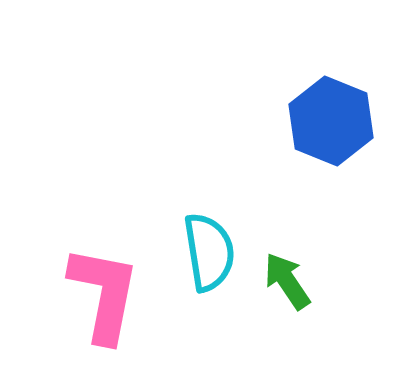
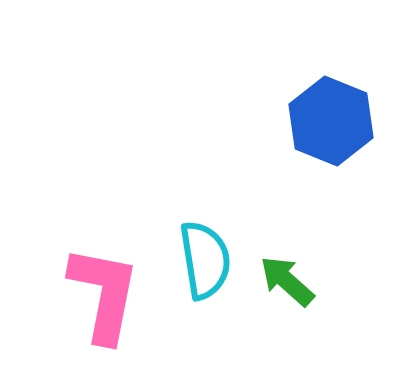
cyan semicircle: moved 4 px left, 8 px down
green arrow: rotated 14 degrees counterclockwise
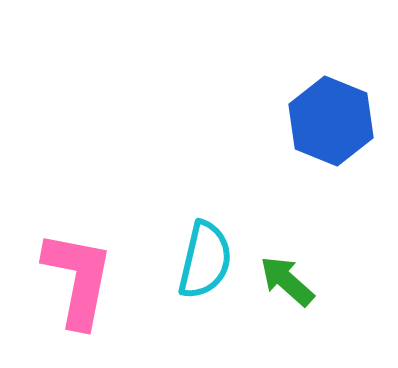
cyan semicircle: rotated 22 degrees clockwise
pink L-shape: moved 26 px left, 15 px up
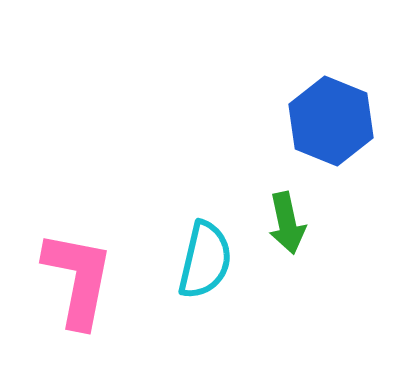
green arrow: moved 58 px up; rotated 144 degrees counterclockwise
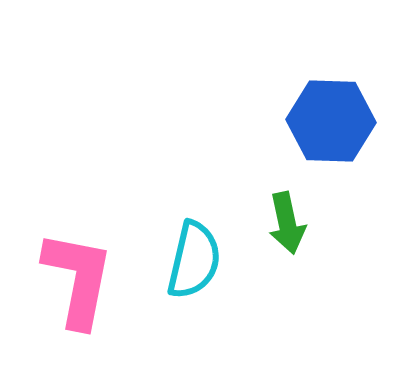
blue hexagon: rotated 20 degrees counterclockwise
cyan semicircle: moved 11 px left
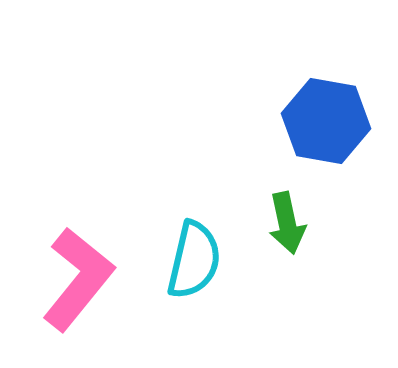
blue hexagon: moved 5 px left; rotated 8 degrees clockwise
pink L-shape: rotated 28 degrees clockwise
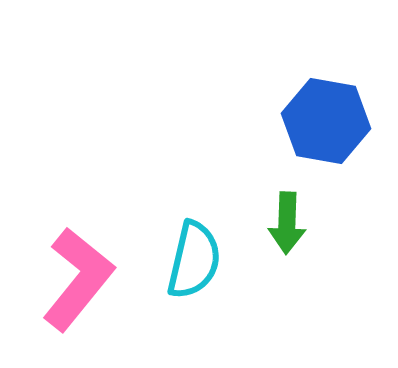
green arrow: rotated 14 degrees clockwise
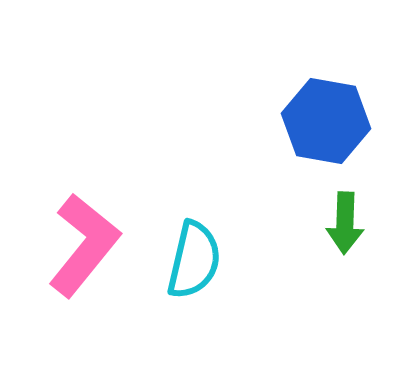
green arrow: moved 58 px right
pink L-shape: moved 6 px right, 34 px up
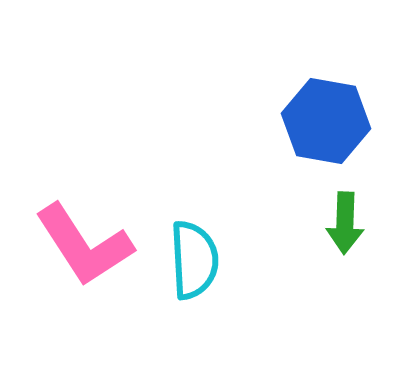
pink L-shape: rotated 108 degrees clockwise
cyan semicircle: rotated 16 degrees counterclockwise
